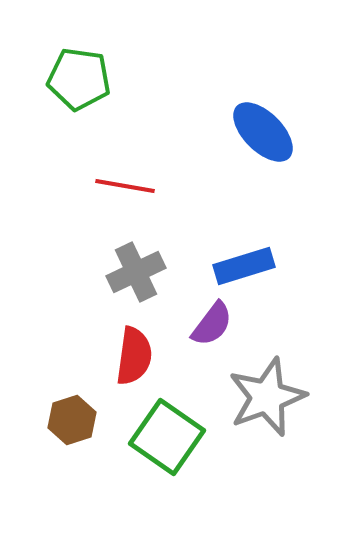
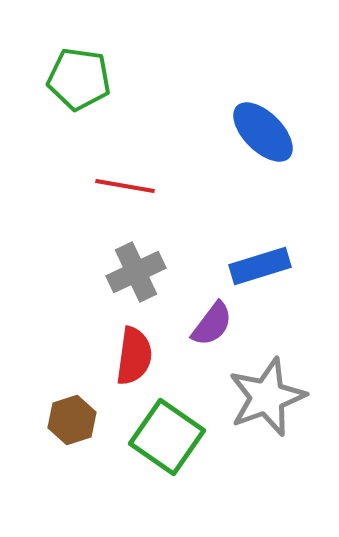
blue rectangle: moved 16 px right
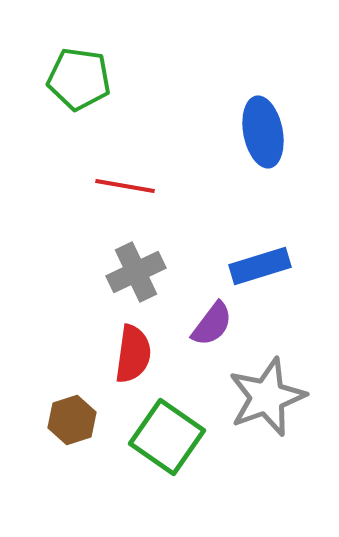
blue ellipse: rotated 34 degrees clockwise
red semicircle: moved 1 px left, 2 px up
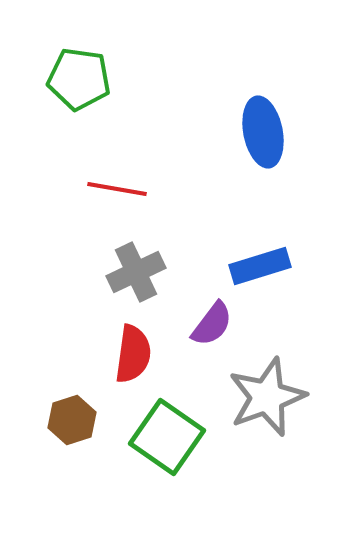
red line: moved 8 px left, 3 px down
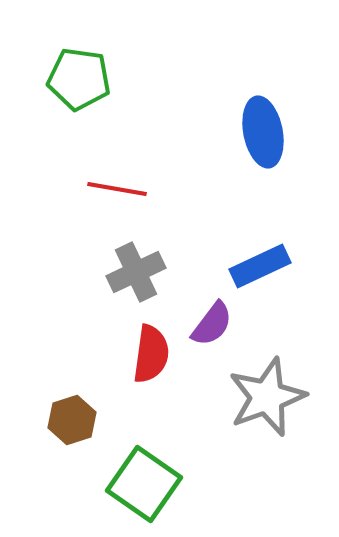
blue rectangle: rotated 8 degrees counterclockwise
red semicircle: moved 18 px right
green square: moved 23 px left, 47 px down
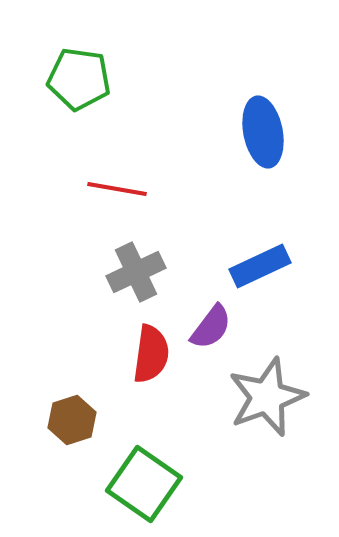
purple semicircle: moved 1 px left, 3 px down
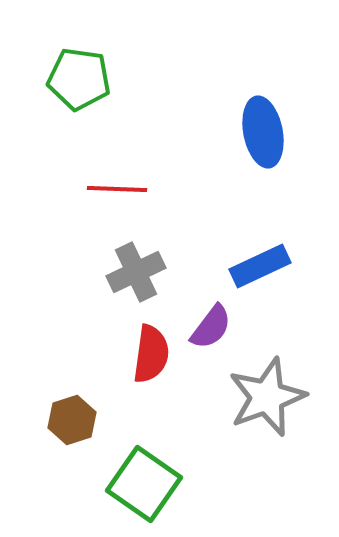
red line: rotated 8 degrees counterclockwise
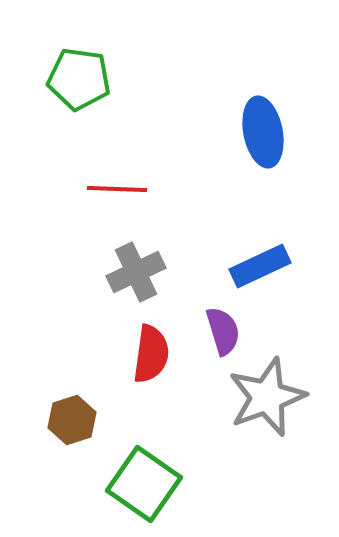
purple semicircle: moved 12 px right, 4 px down; rotated 54 degrees counterclockwise
